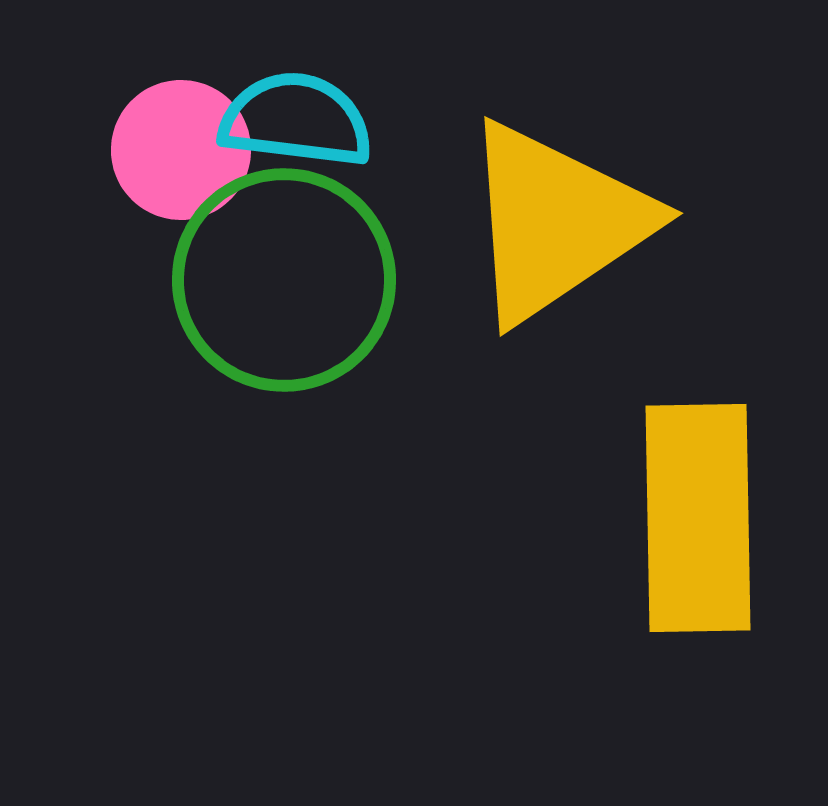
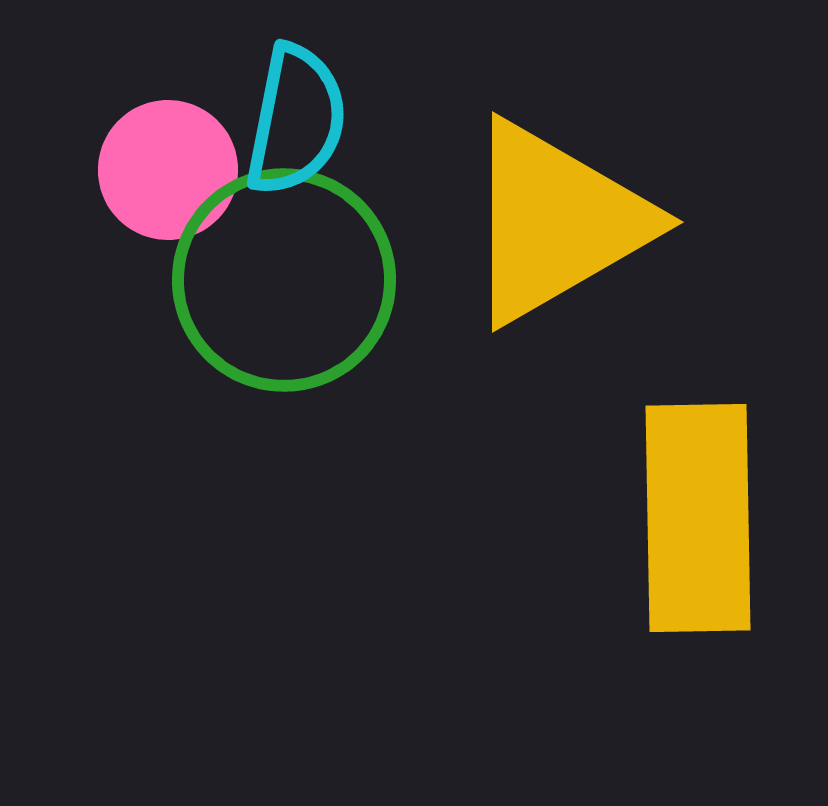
cyan semicircle: rotated 94 degrees clockwise
pink circle: moved 13 px left, 20 px down
yellow triangle: rotated 4 degrees clockwise
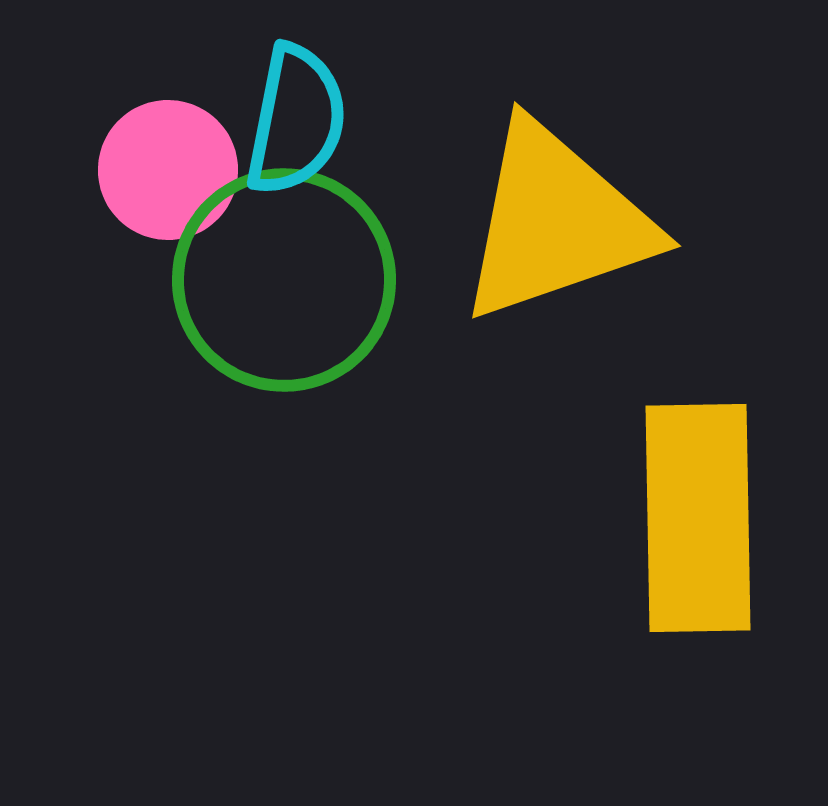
yellow triangle: rotated 11 degrees clockwise
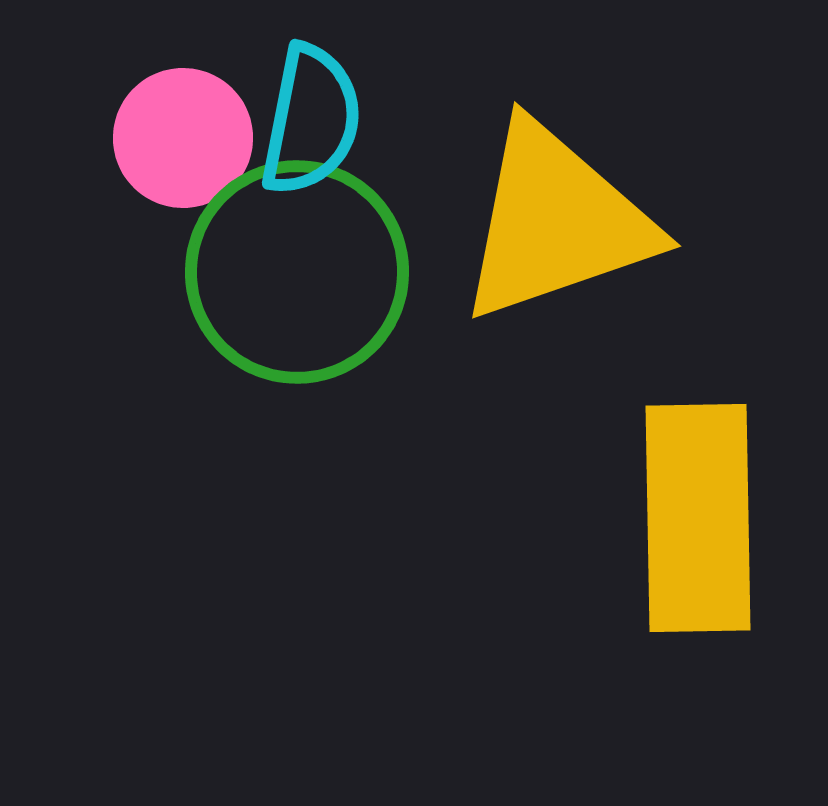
cyan semicircle: moved 15 px right
pink circle: moved 15 px right, 32 px up
green circle: moved 13 px right, 8 px up
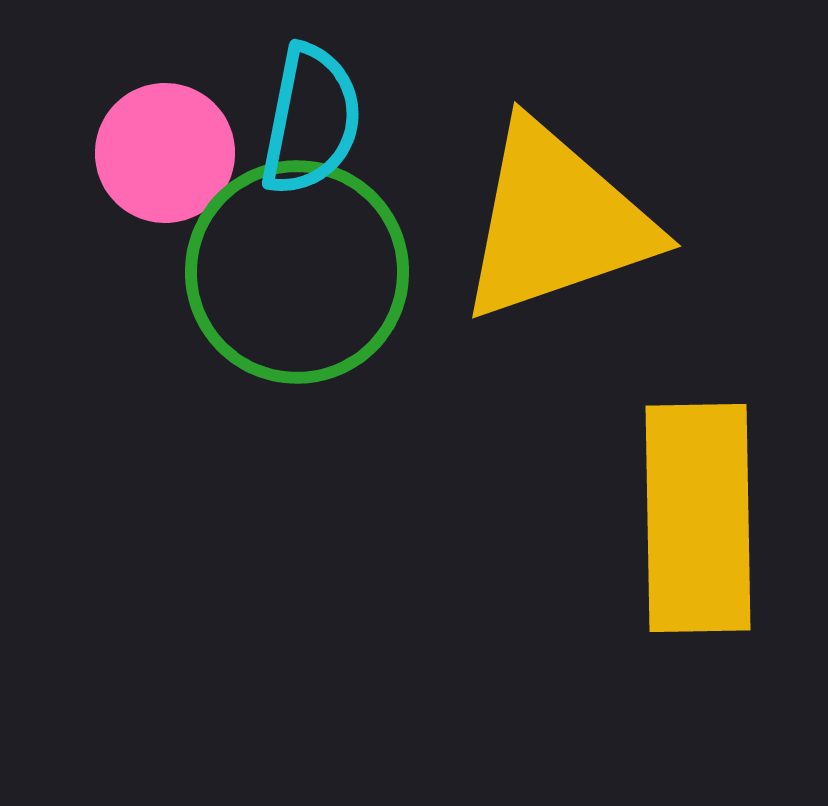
pink circle: moved 18 px left, 15 px down
